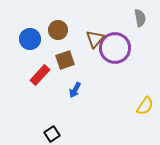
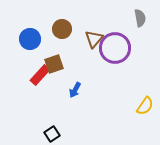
brown circle: moved 4 px right, 1 px up
brown triangle: moved 1 px left
brown square: moved 11 px left, 4 px down
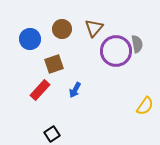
gray semicircle: moved 3 px left, 26 px down
brown triangle: moved 11 px up
purple circle: moved 1 px right, 3 px down
red rectangle: moved 15 px down
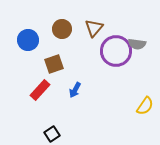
blue circle: moved 2 px left, 1 px down
gray semicircle: rotated 108 degrees clockwise
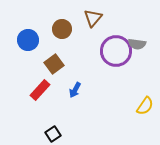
brown triangle: moved 1 px left, 10 px up
brown square: rotated 18 degrees counterclockwise
black square: moved 1 px right
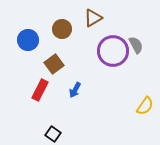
brown triangle: rotated 18 degrees clockwise
gray semicircle: moved 1 px left, 1 px down; rotated 126 degrees counterclockwise
purple circle: moved 3 px left
red rectangle: rotated 15 degrees counterclockwise
black square: rotated 21 degrees counterclockwise
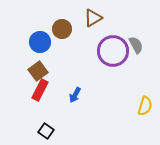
blue circle: moved 12 px right, 2 px down
brown square: moved 16 px left, 7 px down
blue arrow: moved 5 px down
yellow semicircle: rotated 18 degrees counterclockwise
black square: moved 7 px left, 3 px up
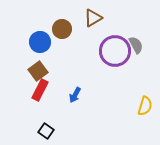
purple circle: moved 2 px right
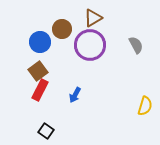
purple circle: moved 25 px left, 6 px up
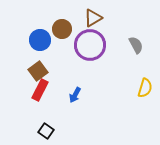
blue circle: moved 2 px up
yellow semicircle: moved 18 px up
